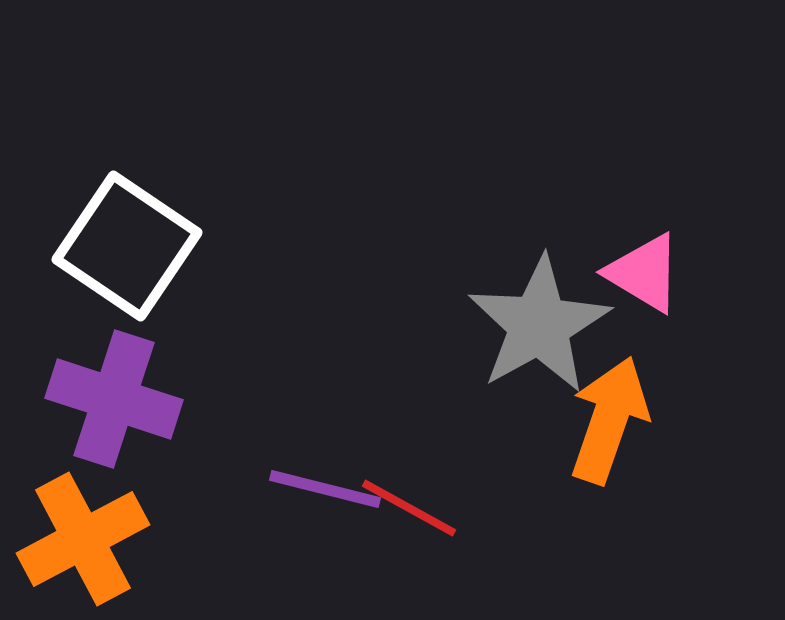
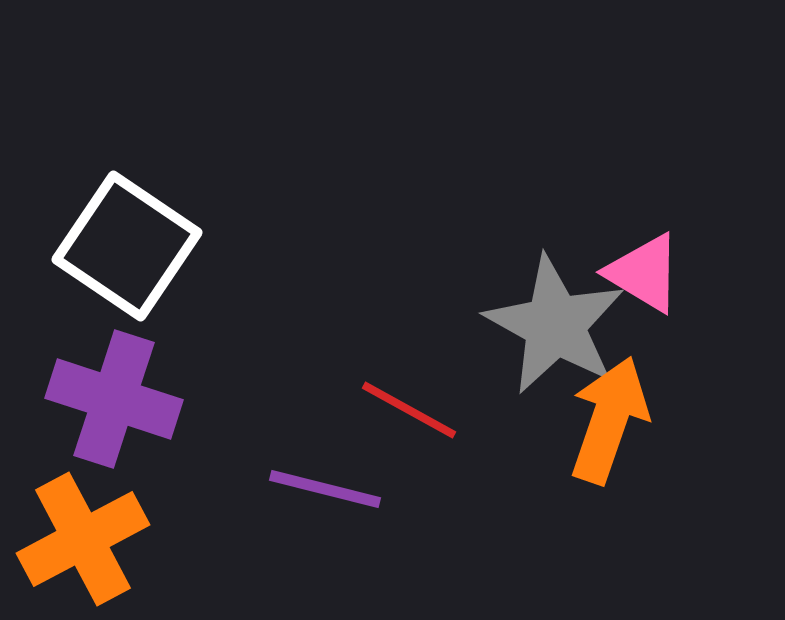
gray star: moved 16 px right; rotated 14 degrees counterclockwise
red line: moved 98 px up
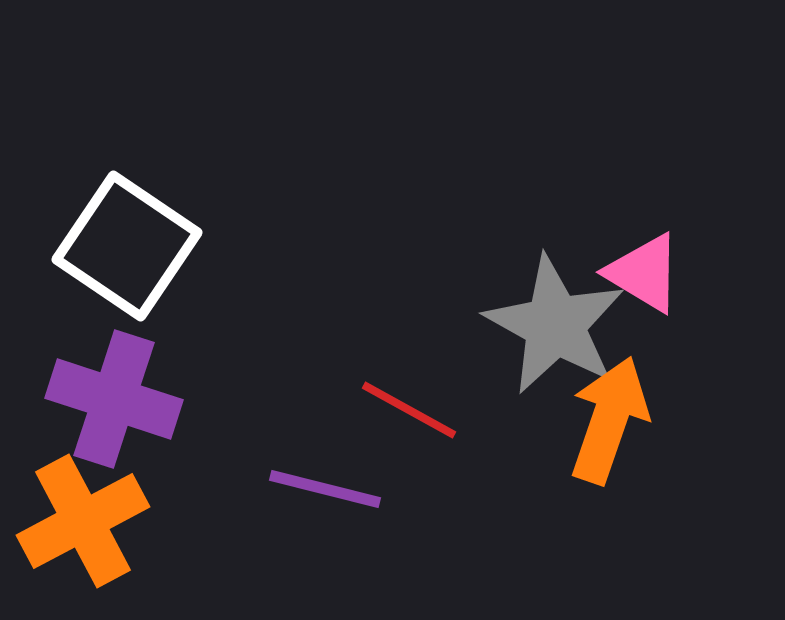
orange cross: moved 18 px up
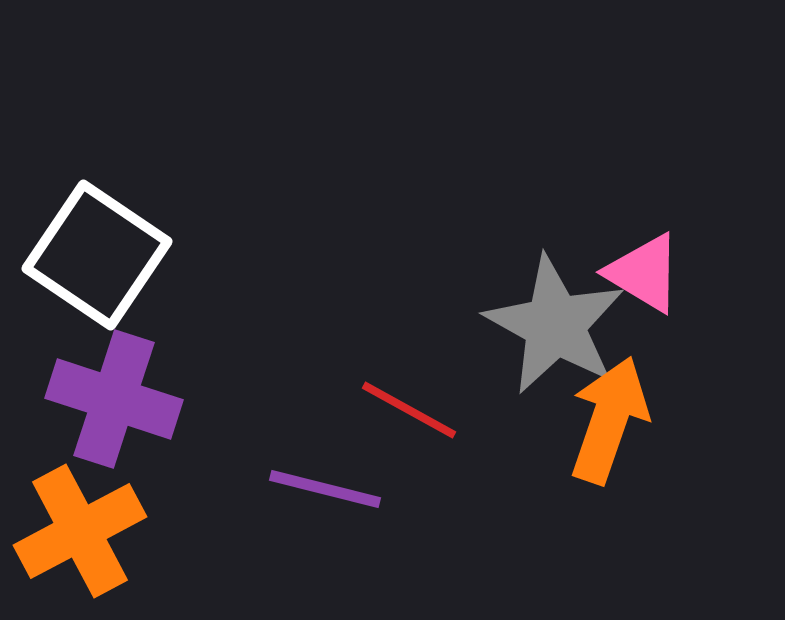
white square: moved 30 px left, 9 px down
orange cross: moved 3 px left, 10 px down
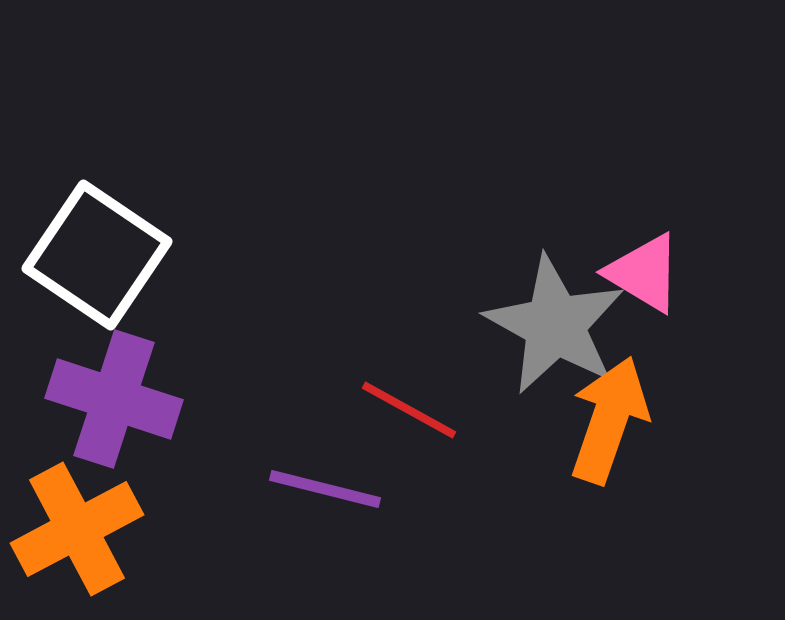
orange cross: moved 3 px left, 2 px up
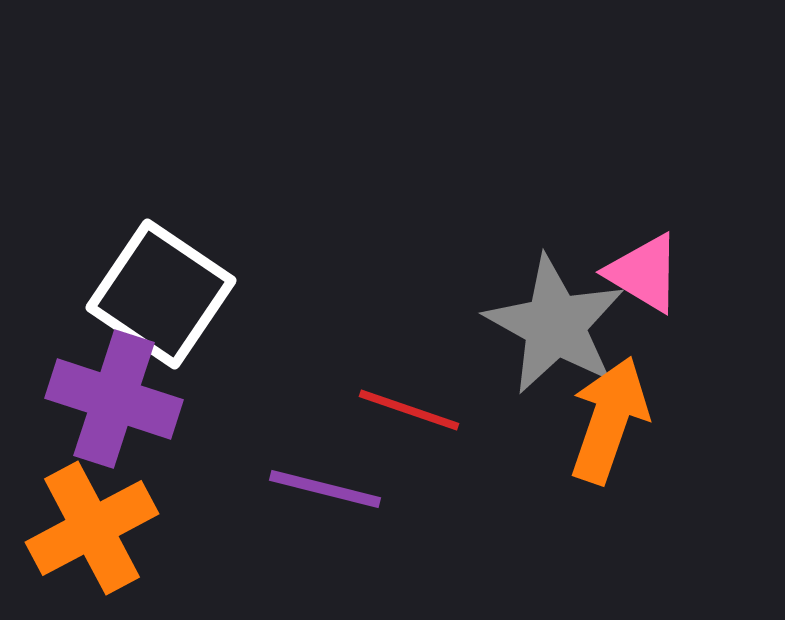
white square: moved 64 px right, 39 px down
red line: rotated 10 degrees counterclockwise
orange cross: moved 15 px right, 1 px up
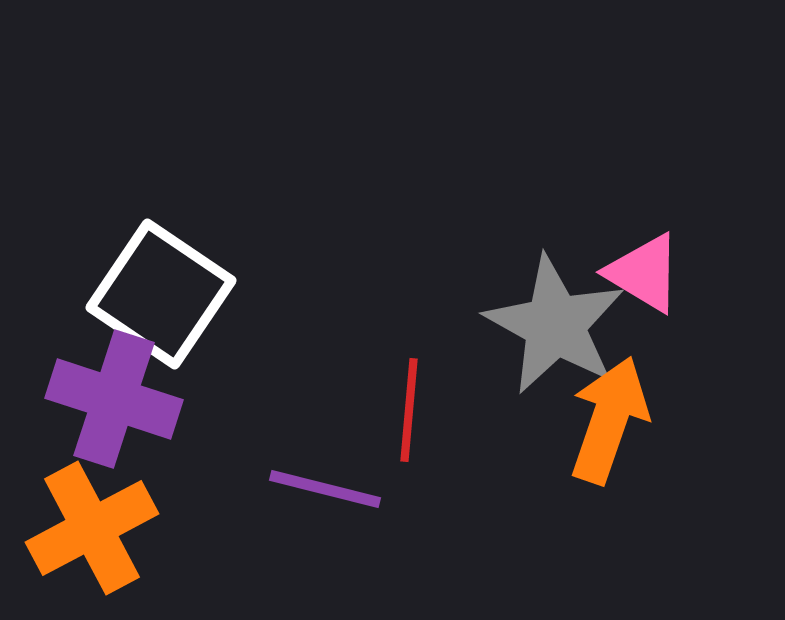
red line: rotated 76 degrees clockwise
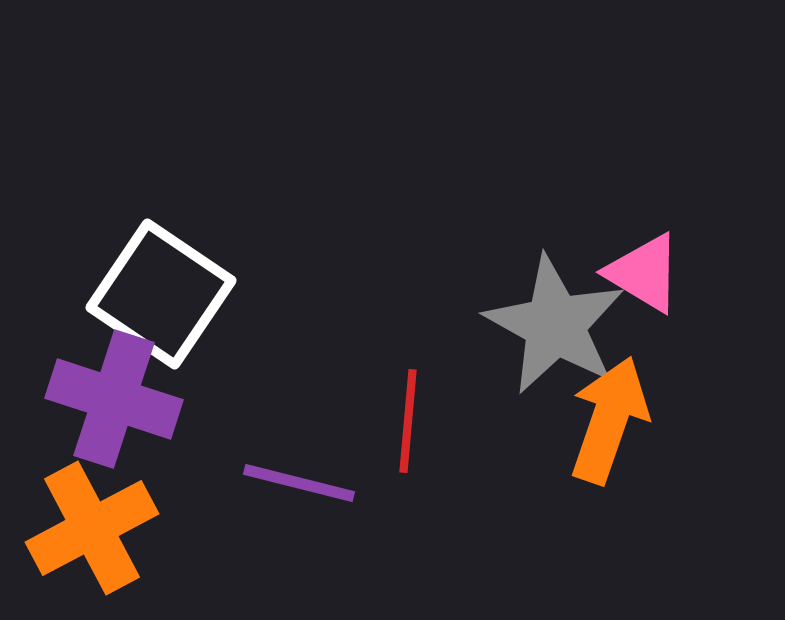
red line: moved 1 px left, 11 px down
purple line: moved 26 px left, 6 px up
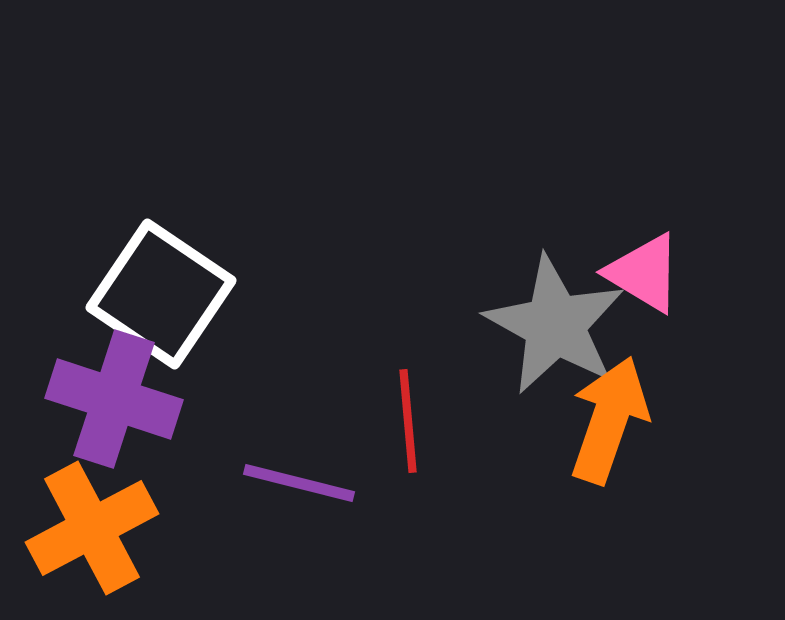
red line: rotated 10 degrees counterclockwise
